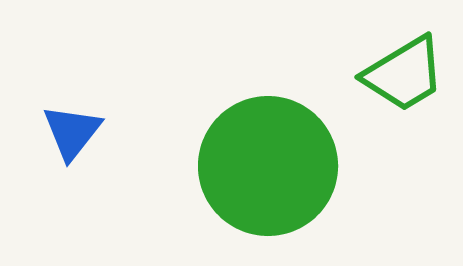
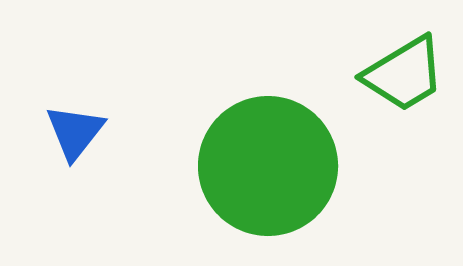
blue triangle: moved 3 px right
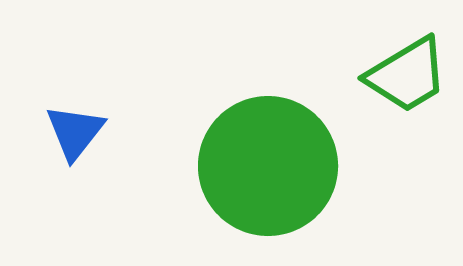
green trapezoid: moved 3 px right, 1 px down
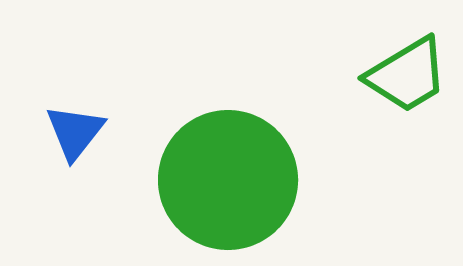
green circle: moved 40 px left, 14 px down
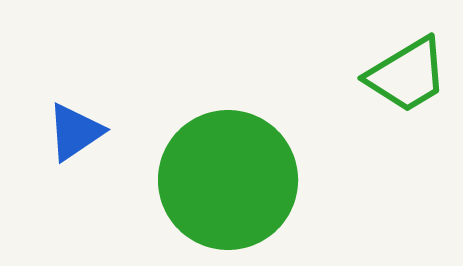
blue triangle: rotated 18 degrees clockwise
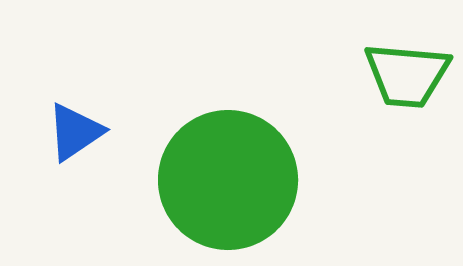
green trapezoid: rotated 36 degrees clockwise
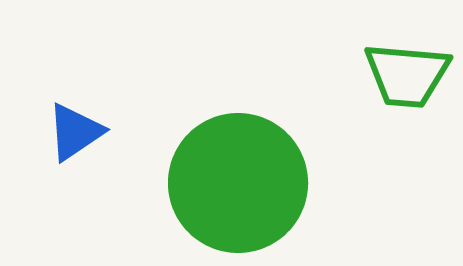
green circle: moved 10 px right, 3 px down
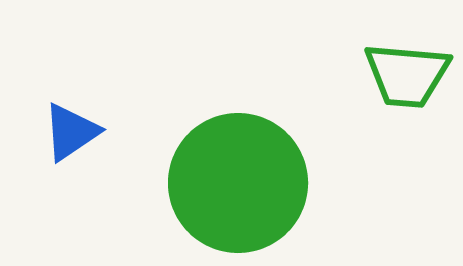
blue triangle: moved 4 px left
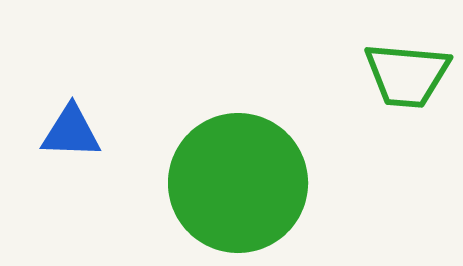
blue triangle: rotated 36 degrees clockwise
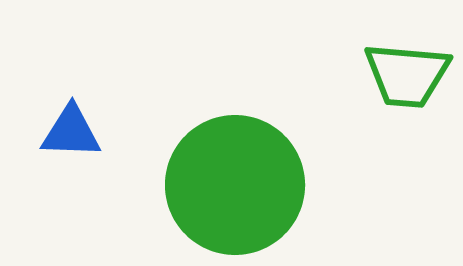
green circle: moved 3 px left, 2 px down
